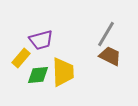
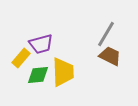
purple trapezoid: moved 4 px down
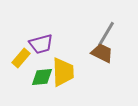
brown trapezoid: moved 8 px left, 3 px up
green diamond: moved 4 px right, 2 px down
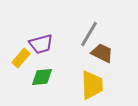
gray line: moved 17 px left
yellow trapezoid: moved 29 px right, 13 px down
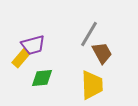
purple trapezoid: moved 8 px left, 1 px down
brown trapezoid: rotated 35 degrees clockwise
green diamond: moved 1 px down
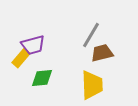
gray line: moved 2 px right, 1 px down
brown trapezoid: rotated 75 degrees counterclockwise
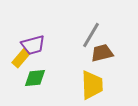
green diamond: moved 7 px left
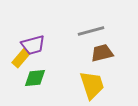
gray line: moved 4 px up; rotated 44 degrees clockwise
yellow trapezoid: rotated 16 degrees counterclockwise
